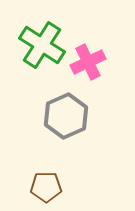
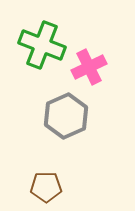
green cross: rotated 12 degrees counterclockwise
pink cross: moved 1 px right, 5 px down
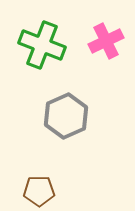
pink cross: moved 17 px right, 26 px up
brown pentagon: moved 7 px left, 4 px down
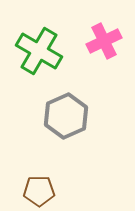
pink cross: moved 2 px left
green cross: moved 3 px left, 6 px down; rotated 9 degrees clockwise
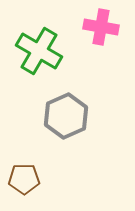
pink cross: moved 3 px left, 14 px up; rotated 36 degrees clockwise
brown pentagon: moved 15 px left, 12 px up
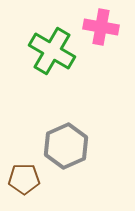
green cross: moved 13 px right
gray hexagon: moved 30 px down
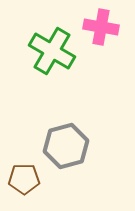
gray hexagon: rotated 9 degrees clockwise
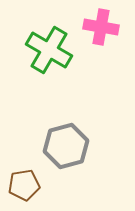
green cross: moved 3 px left, 1 px up
brown pentagon: moved 6 px down; rotated 8 degrees counterclockwise
